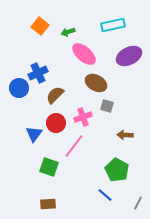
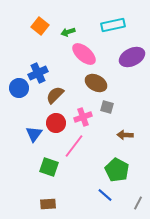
purple ellipse: moved 3 px right, 1 px down
gray square: moved 1 px down
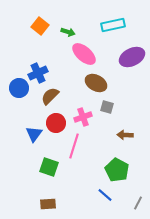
green arrow: rotated 144 degrees counterclockwise
brown semicircle: moved 5 px left, 1 px down
pink line: rotated 20 degrees counterclockwise
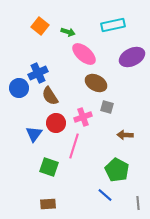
brown semicircle: rotated 78 degrees counterclockwise
gray line: rotated 32 degrees counterclockwise
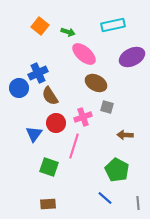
blue line: moved 3 px down
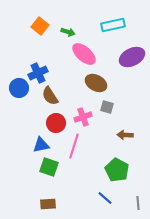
blue triangle: moved 7 px right, 11 px down; rotated 42 degrees clockwise
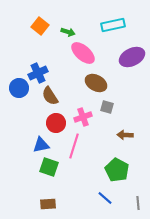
pink ellipse: moved 1 px left, 1 px up
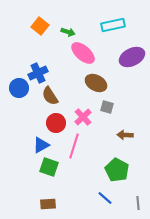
pink cross: rotated 24 degrees counterclockwise
blue triangle: rotated 18 degrees counterclockwise
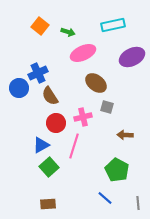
pink ellipse: rotated 65 degrees counterclockwise
brown ellipse: rotated 10 degrees clockwise
pink cross: rotated 30 degrees clockwise
green square: rotated 30 degrees clockwise
